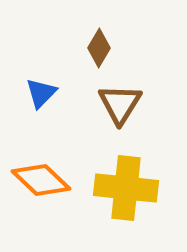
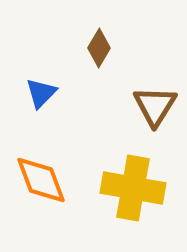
brown triangle: moved 35 px right, 2 px down
orange diamond: rotated 26 degrees clockwise
yellow cross: moved 7 px right; rotated 4 degrees clockwise
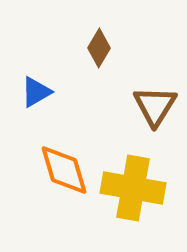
blue triangle: moved 5 px left, 1 px up; rotated 16 degrees clockwise
orange diamond: moved 23 px right, 10 px up; rotated 4 degrees clockwise
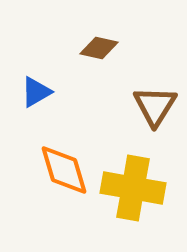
brown diamond: rotated 72 degrees clockwise
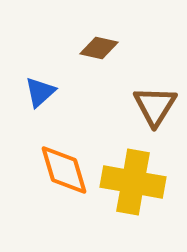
blue triangle: moved 4 px right; rotated 12 degrees counterclockwise
yellow cross: moved 6 px up
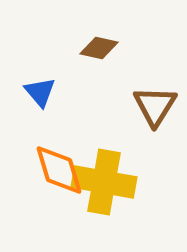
blue triangle: rotated 28 degrees counterclockwise
orange diamond: moved 5 px left
yellow cross: moved 29 px left
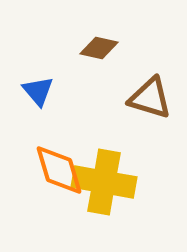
blue triangle: moved 2 px left, 1 px up
brown triangle: moved 5 px left, 8 px up; rotated 45 degrees counterclockwise
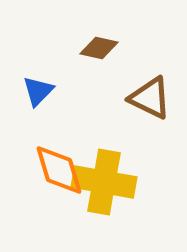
blue triangle: rotated 24 degrees clockwise
brown triangle: rotated 9 degrees clockwise
